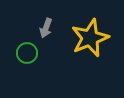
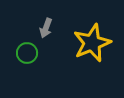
yellow star: moved 2 px right, 5 px down
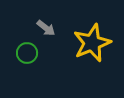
gray arrow: rotated 72 degrees counterclockwise
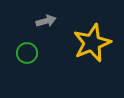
gray arrow: moved 7 px up; rotated 54 degrees counterclockwise
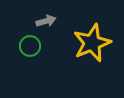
green circle: moved 3 px right, 7 px up
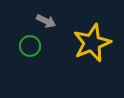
gray arrow: rotated 42 degrees clockwise
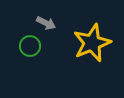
gray arrow: moved 2 px down
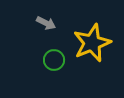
green circle: moved 24 px right, 14 px down
